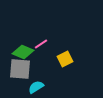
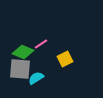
cyan semicircle: moved 9 px up
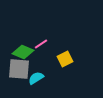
gray square: moved 1 px left
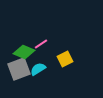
green diamond: moved 1 px right
gray square: rotated 25 degrees counterclockwise
cyan semicircle: moved 2 px right, 9 px up
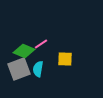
green diamond: moved 1 px up
yellow square: rotated 28 degrees clockwise
cyan semicircle: rotated 49 degrees counterclockwise
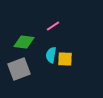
pink line: moved 12 px right, 18 px up
green diamond: moved 9 px up; rotated 15 degrees counterclockwise
cyan semicircle: moved 13 px right, 14 px up
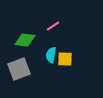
green diamond: moved 1 px right, 2 px up
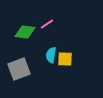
pink line: moved 6 px left, 2 px up
green diamond: moved 8 px up
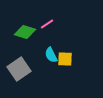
green diamond: rotated 10 degrees clockwise
cyan semicircle: rotated 35 degrees counterclockwise
gray square: rotated 15 degrees counterclockwise
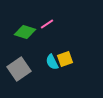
cyan semicircle: moved 1 px right, 7 px down
yellow square: rotated 21 degrees counterclockwise
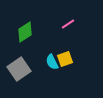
pink line: moved 21 px right
green diamond: rotated 50 degrees counterclockwise
